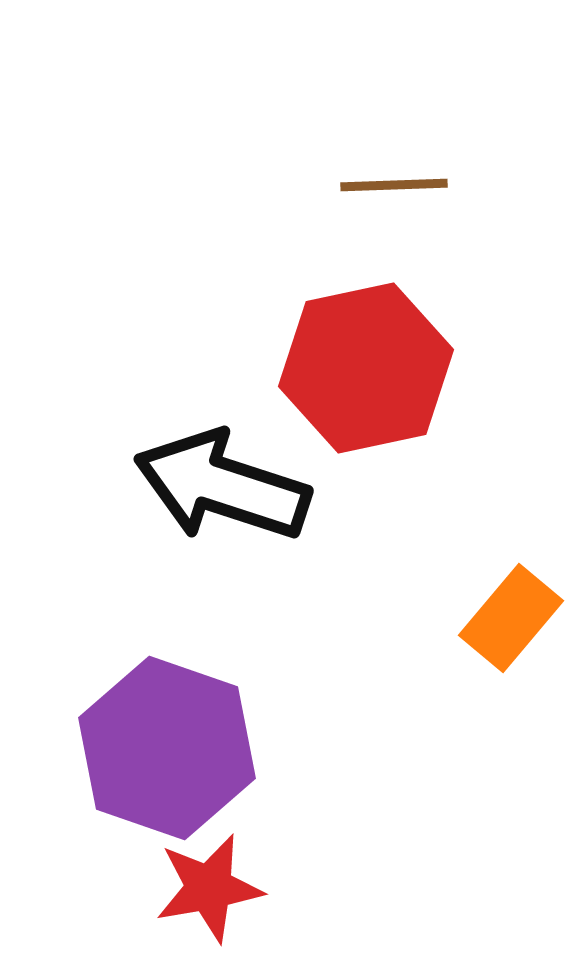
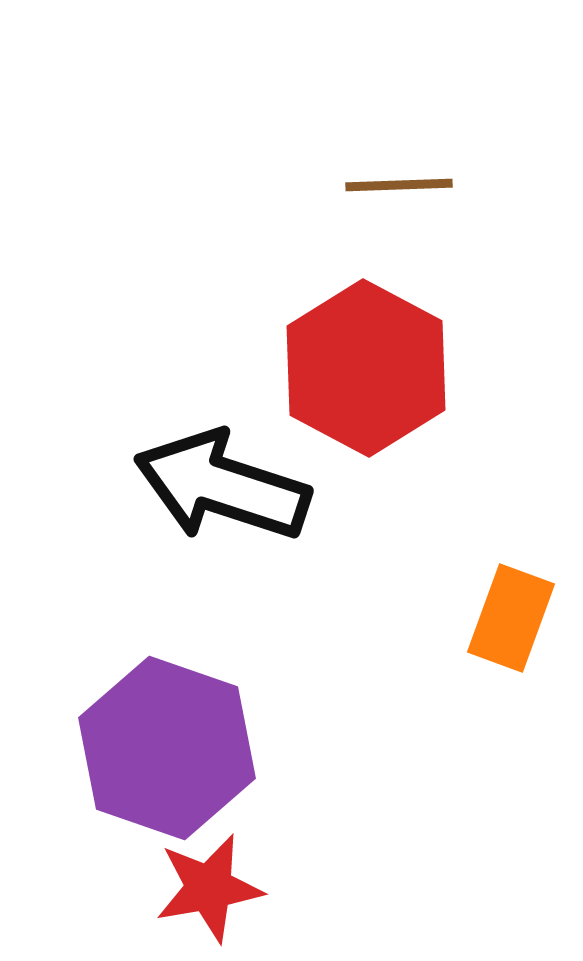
brown line: moved 5 px right
red hexagon: rotated 20 degrees counterclockwise
orange rectangle: rotated 20 degrees counterclockwise
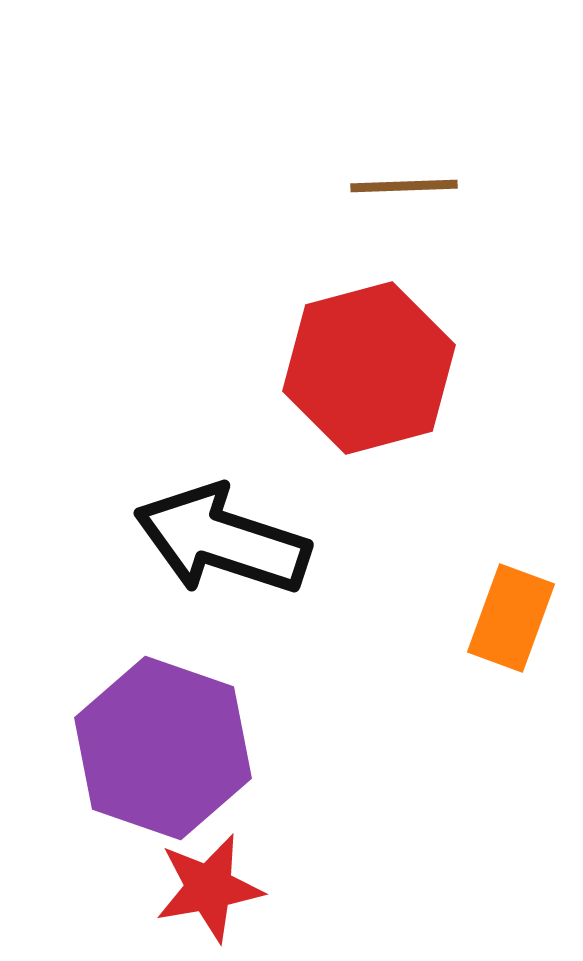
brown line: moved 5 px right, 1 px down
red hexagon: moved 3 px right; rotated 17 degrees clockwise
black arrow: moved 54 px down
purple hexagon: moved 4 px left
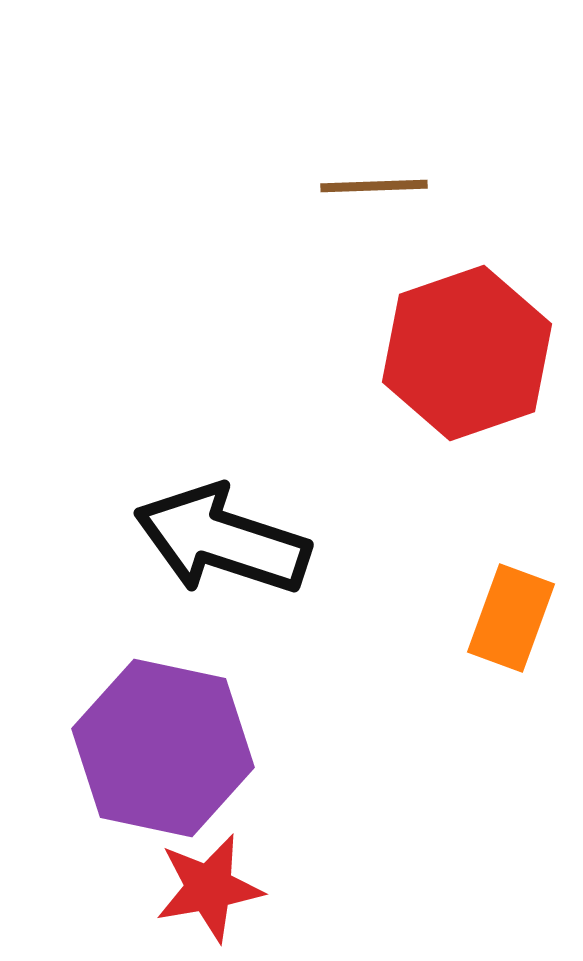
brown line: moved 30 px left
red hexagon: moved 98 px right, 15 px up; rotated 4 degrees counterclockwise
purple hexagon: rotated 7 degrees counterclockwise
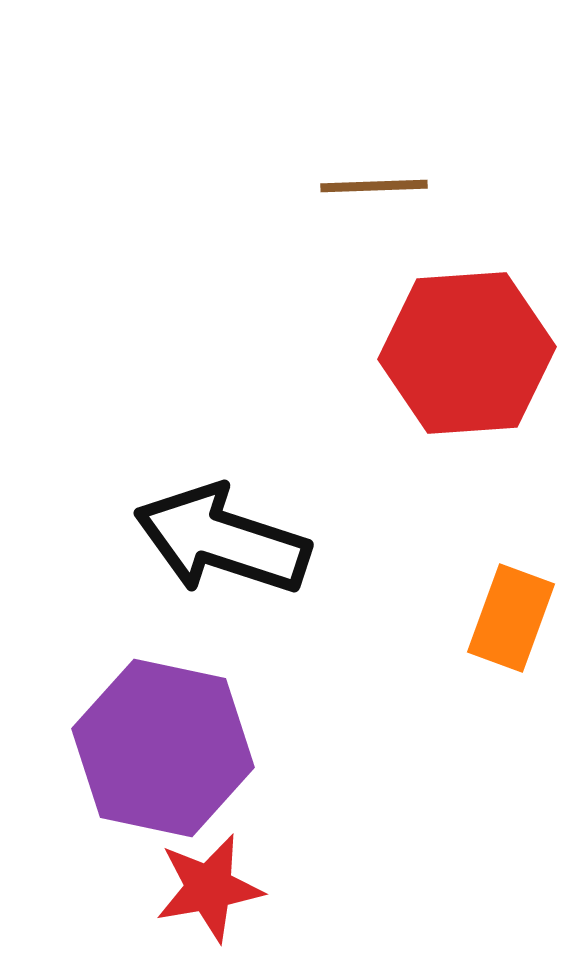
red hexagon: rotated 15 degrees clockwise
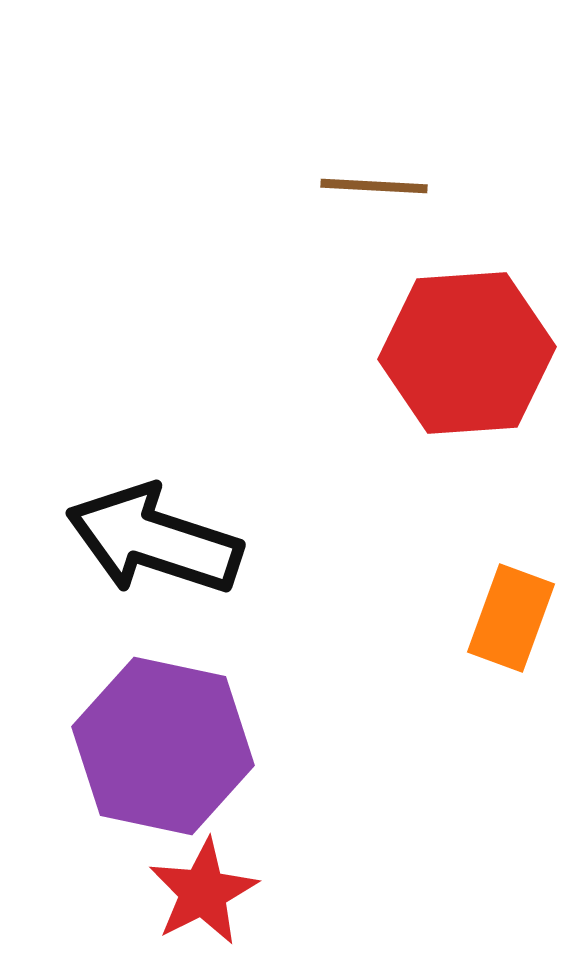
brown line: rotated 5 degrees clockwise
black arrow: moved 68 px left
purple hexagon: moved 2 px up
red star: moved 6 px left, 4 px down; rotated 17 degrees counterclockwise
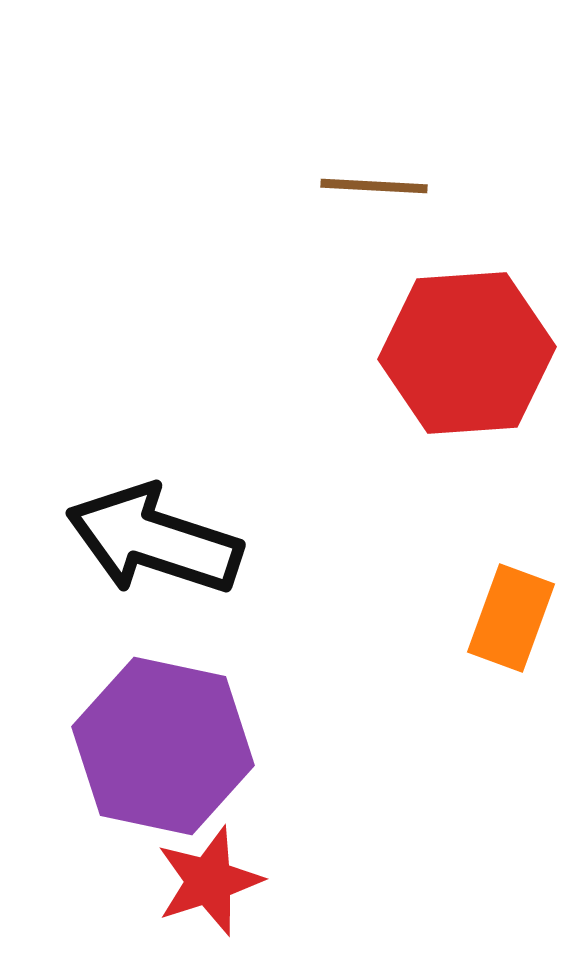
red star: moved 6 px right, 11 px up; rotated 9 degrees clockwise
